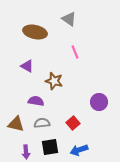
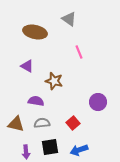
pink line: moved 4 px right
purple circle: moved 1 px left
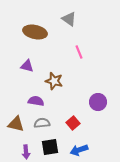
purple triangle: rotated 16 degrees counterclockwise
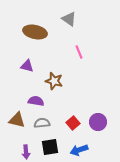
purple circle: moved 20 px down
brown triangle: moved 1 px right, 4 px up
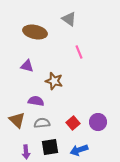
brown triangle: rotated 30 degrees clockwise
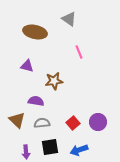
brown star: rotated 24 degrees counterclockwise
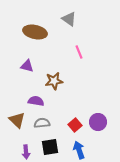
red square: moved 2 px right, 2 px down
blue arrow: rotated 90 degrees clockwise
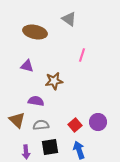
pink line: moved 3 px right, 3 px down; rotated 40 degrees clockwise
gray semicircle: moved 1 px left, 2 px down
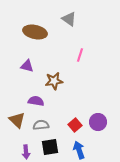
pink line: moved 2 px left
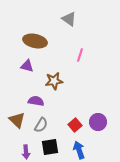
brown ellipse: moved 9 px down
gray semicircle: rotated 126 degrees clockwise
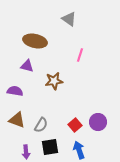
purple semicircle: moved 21 px left, 10 px up
brown triangle: rotated 24 degrees counterclockwise
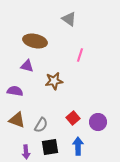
red square: moved 2 px left, 7 px up
blue arrow: moved 1 px left, 4 px up; rotated 18 degrees clockwise
